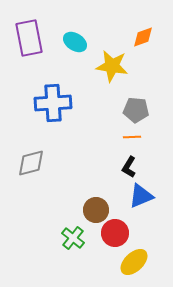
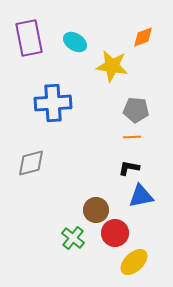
black L-shape: moved 1 px down; rotated 70 degrees clockwise
blue triangle: rotated 12 degrees clockwise
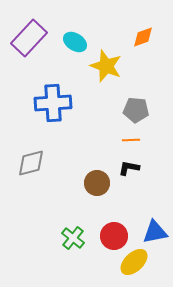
purple rectangle: rotated 54 degrees clockwise
yellow star: moved 6 px left; rotated 12 degrees clockwise
orange line: moved 1 px left, 3 px down
blue triangle: moved 14 px right, 36 px down
brown circle: moved 1 px right, 27 px up
red circle: moved 1 px left, 3 px down
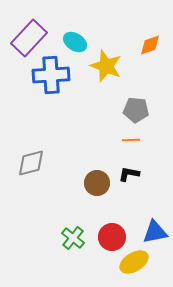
orange diamond: moved 7 px right, 8 px down
blue cross: moved 2 px left, 28 px up
black L-shape: moved 6 px down
red circle: moved 2 px left, 1 px down
yellow ellipse: rotated 12 degrees clockwise
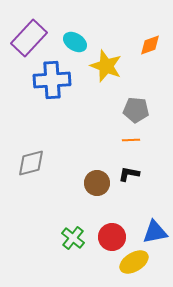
blue cross: moved 1 px right, 5 px down
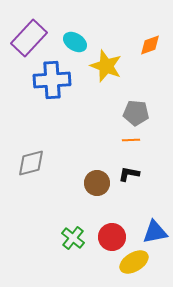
gray pentagon: moved 3 px down
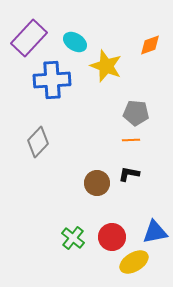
gray diamond: moved 7 px right, 21 px up; rotated 32 degrees counterclockwise
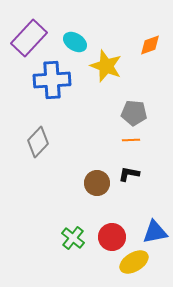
gray pentagon: moved 2 px left
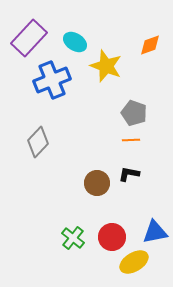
blue cross: rotated 18 degrees counterclockwise
gray pentagon: rotated 15 degrees clockwise
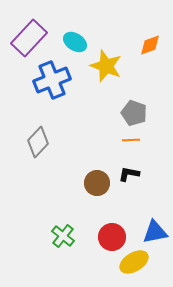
green cross: moved 10 px left, 2 px up
